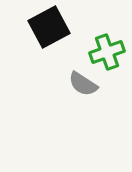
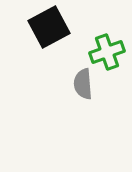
gray semicircle: rotated 52 degrees clockwise
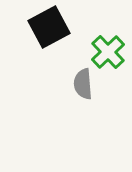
green cross: moved 1 px right; rotated 24 degrees counterclockwise
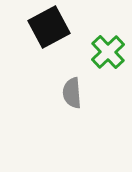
gray semicircle: moved 11 px left, 9 px down
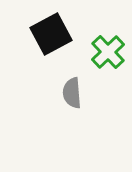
black square: moved 2 px right, 7 px down
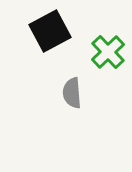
black square: moved 1 px left, 3 px up
